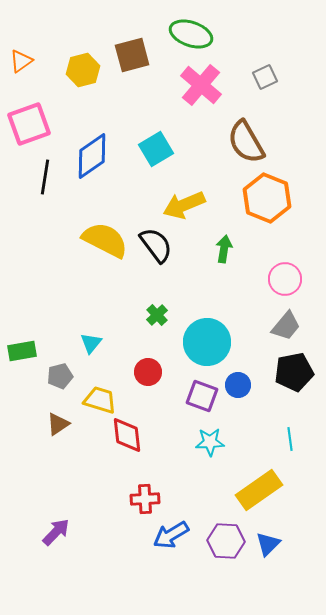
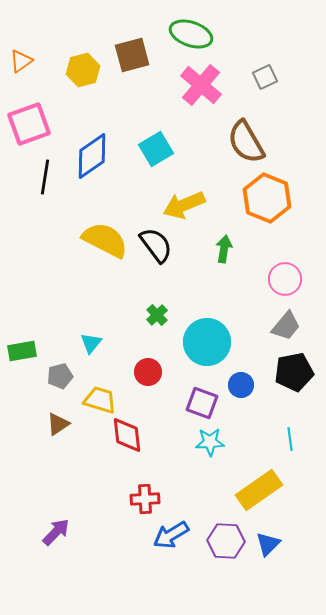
blue circle: moved 3 px right
purple square: moved 7 px down
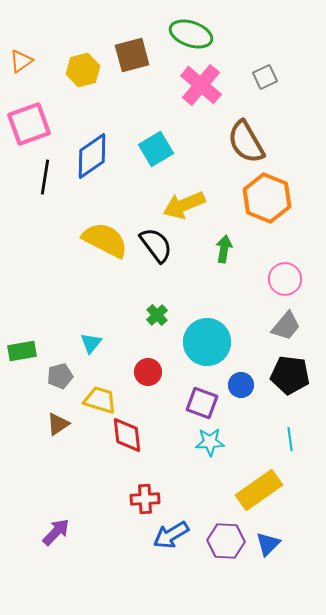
black pentagon: moved 4 px left, 3 px down; rotated 18 degrees clockwise
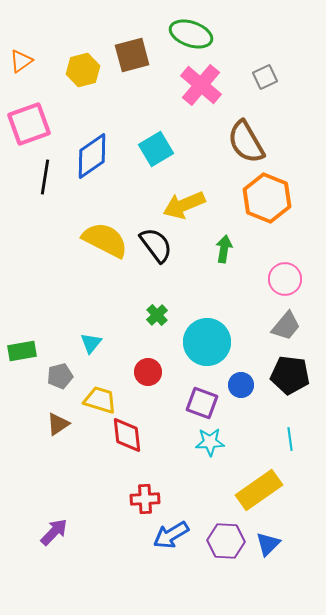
purple arrow: moved 2 px left
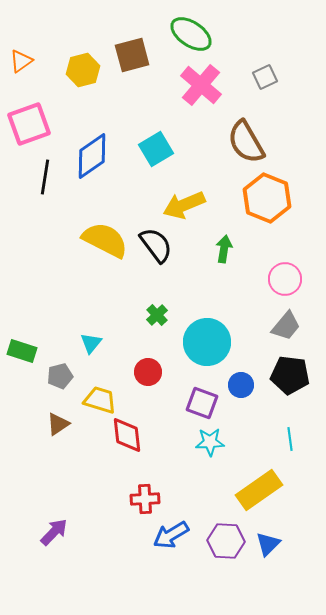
green ellipse: rotated 15 degrees clockwise
green rectangle: rotated 28 degrees clockwise
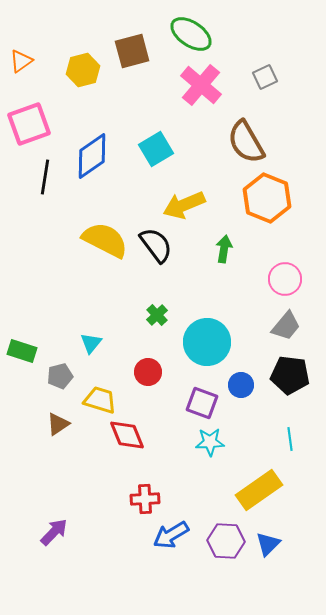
brown square: moved 4 px up
red diamond: rotated 15 degrees counterclockwise
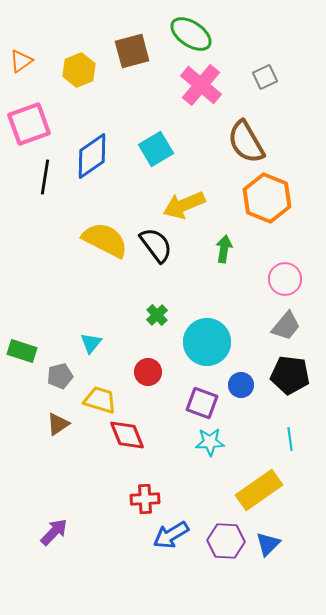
yellow hexagon: moved 4 px left; rotated 8 degrees counterclockwise
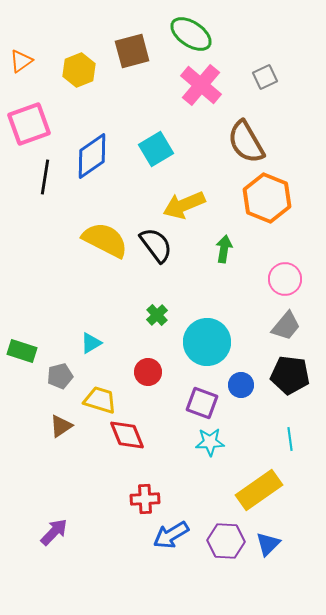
cyan triangle: rotated 20 degrees clockwise
brown triangle: moved 3 px right, 2 px down
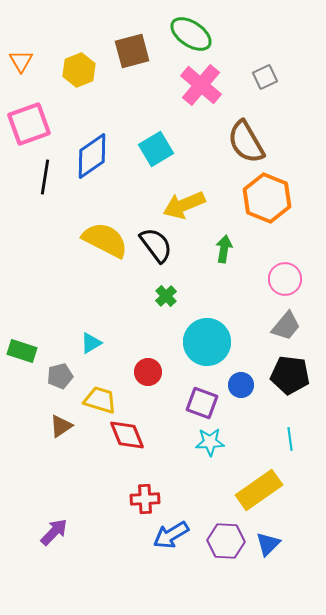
orange triangle: rotated 25 degrees counterclockwise
green cross: moved 9 px right, 19 px up
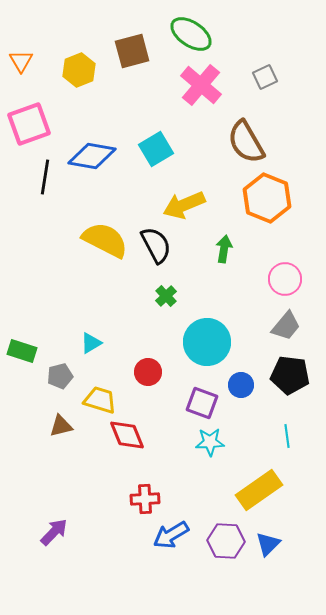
blue diamond: rotated 45 degrees clockwise
black semicircle: rotated 9 degrees clockwise
brown triangle: rotated 20 degrees clockwise
cyan line: moved 3 px left, 3 px up
